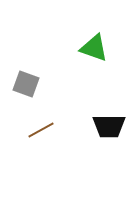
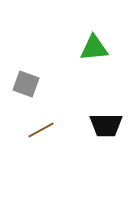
green triangle: rotated 24 degrees counterclockwise
black trapezoid: moved 3 px left, 1 px up
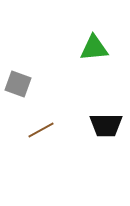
gray square: moved 8 px left
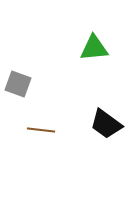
black trapezoid: moved 1 px up; rotated 36 degrees clockwise
brown line: rotated 36 degrees clockwise
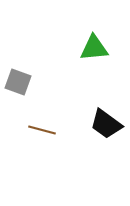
gray square: moved 2 px up
brown line: moved 1 px right; rotated 8 degrees clockwise
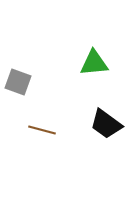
green triangle: moved 15 px down
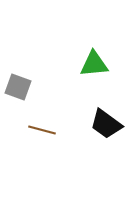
green triangle: moved 1 px down
gray square: moved 5 px down
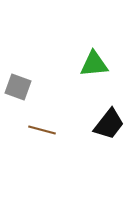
black trapezoid: moved 3 px right; rotated 88 degrees counterclockwise
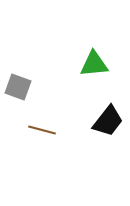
black trapezoid: moved 1 px left, 3 px up
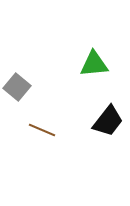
gray square: moved 1 px left; rotated 20 degrees clockwise
brown line: rotated 8 degrees clockwise
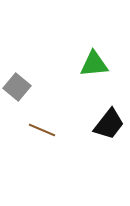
black trapezoid: moved 1 px right, 3 px down
